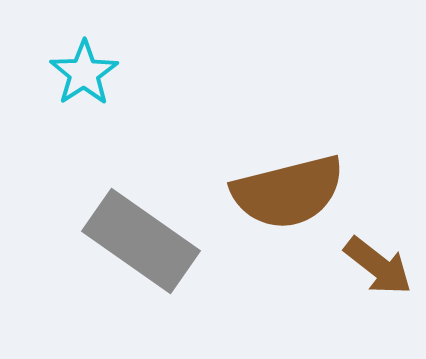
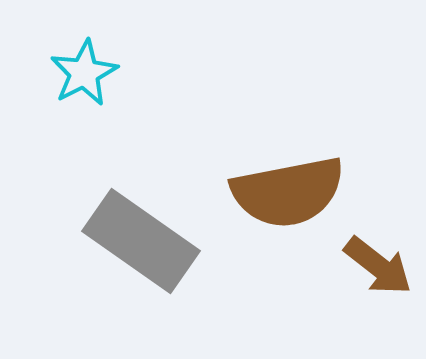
cyan star: rotated 6 degrees clockwise
brown semicircle: rotated 3 degrees clockwise
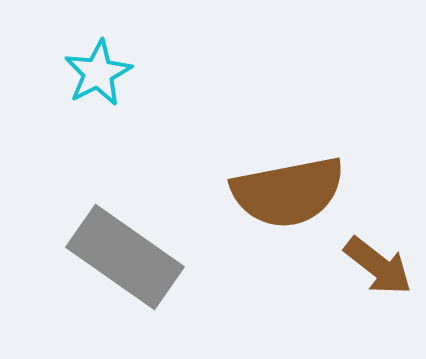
cyan star: moved 14 px right
gray rectangle: moved 16 px left, 16 px down
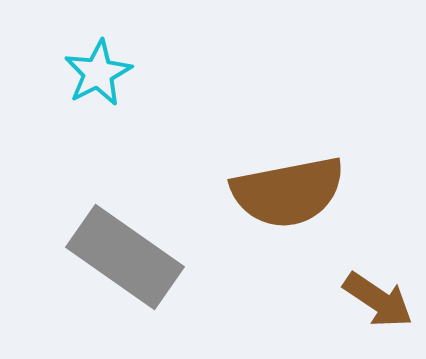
brown arrow: moved 34 px down; rotated 4 degrees counterclockwise
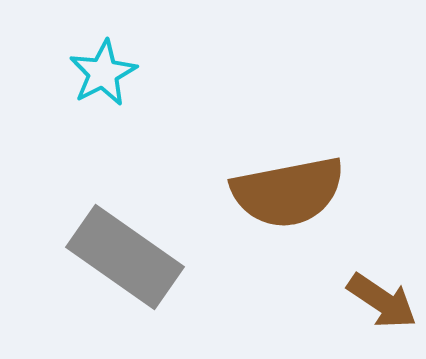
cyan star: moved 5 px right
brown arrow: moved 4 px right, 1 px down
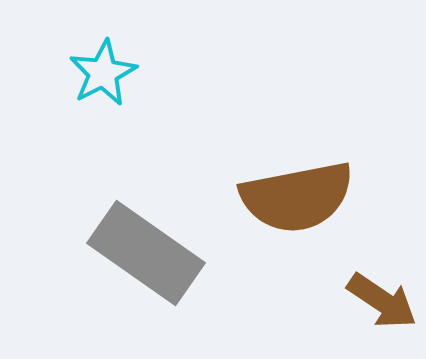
brown semicircle: moved 9 px right, 5 px down
gray rectangle: moved 21 px right, 4 px up
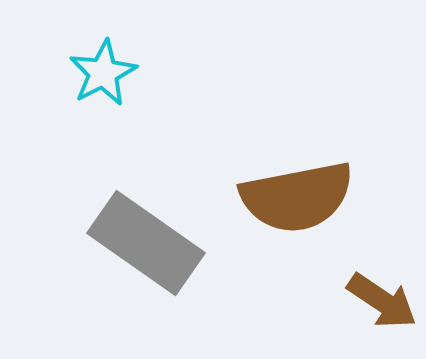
gray rectangle: moved 10 px up
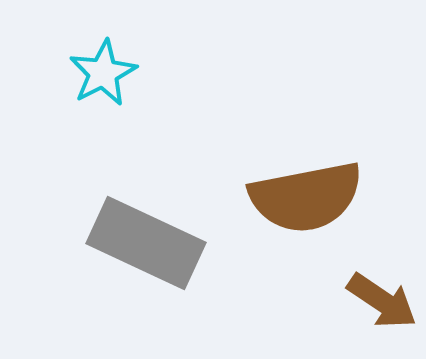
brown semicircle: moved 9 px right
gray rectangle: rotated 10 degrees counterclockwise
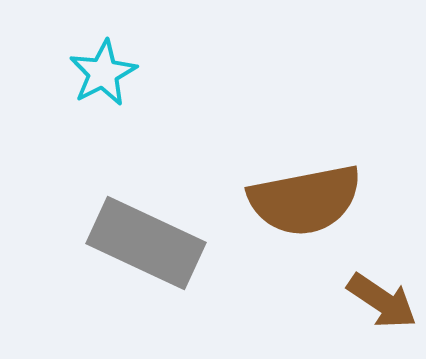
brown semicircle: moved 1 px left, 3 px down
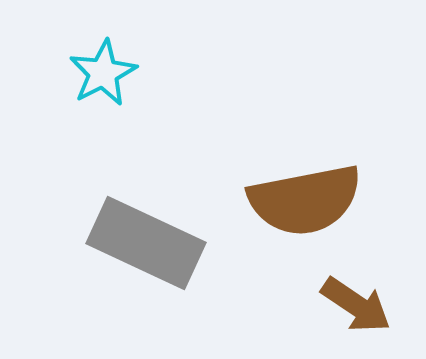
brown arrow: moved 26 px left, 4 px down
